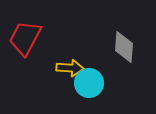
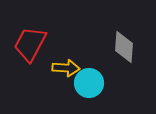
red trapezoid: moved 5 px right, 6 px down
yellow arrow: moved 4 px left
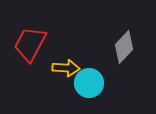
gray diamond: rotated 40 degrees clockwise
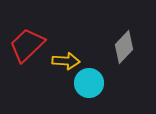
red trapezoid: moved 3 px left, 1 px down; rotated 18 degrees clockwise
yellow arrow: moved 7 px up
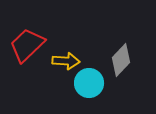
gray diamond: moved 3 px left, 13 px down
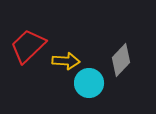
red trapezoid: moved 1 px right, 1 px down
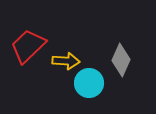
gray diamond: rotated 20 degrees counterclockwise
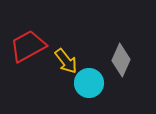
red trapezoid: rotated 15 degrees clockwise
yellow arrow: rotated 48 degrees clockwise
